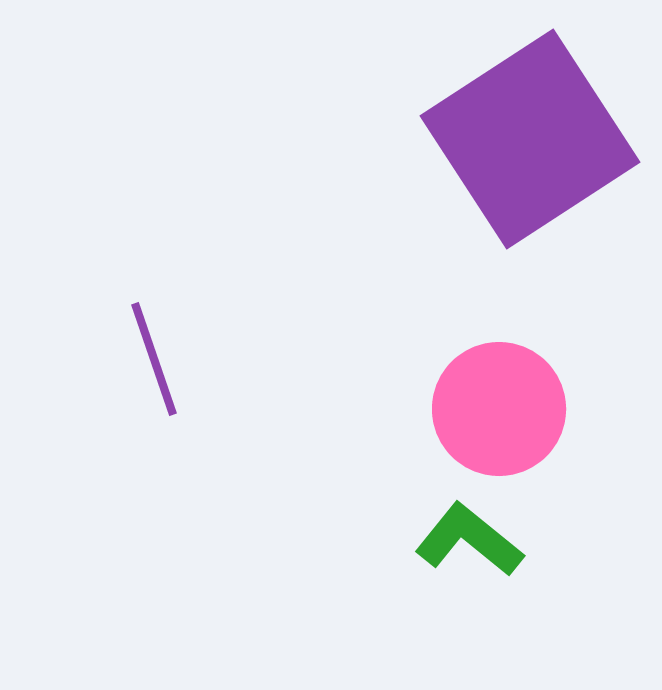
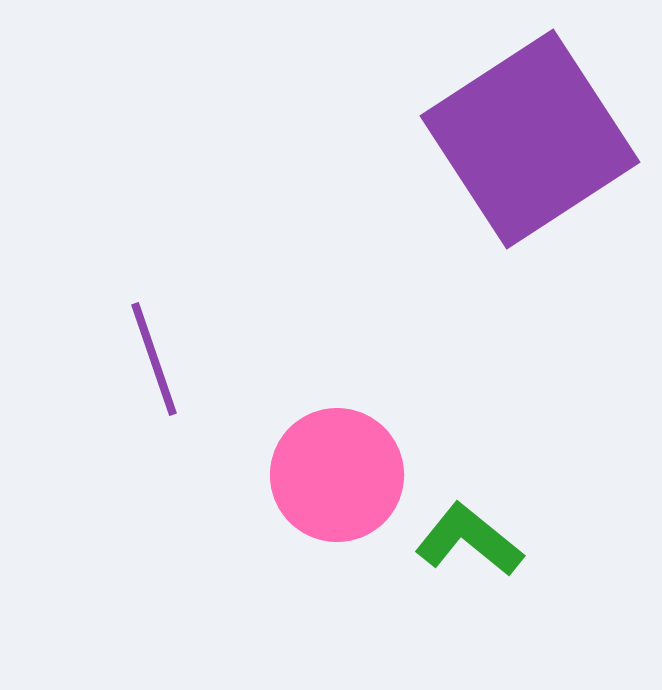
pink circle: moved 162 px left, 66 px down
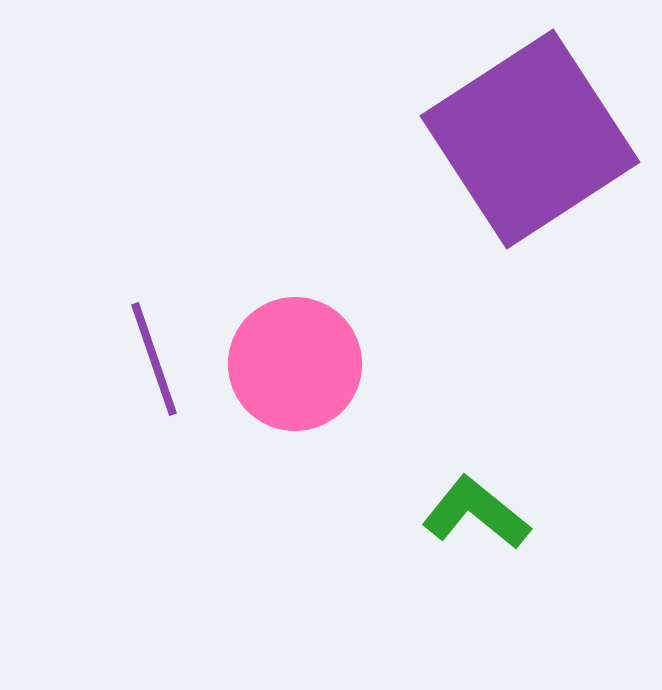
pink circle: moved 42 px left, 111 px up
green L-shape: moved 7 px right, 27 px up
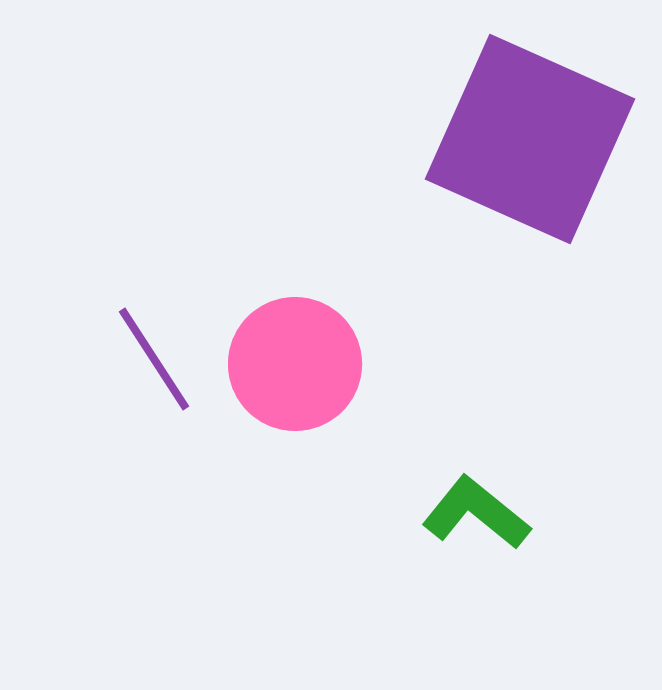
purple square: rotated 33 degrees counterclockwise
purple line: rotated 14 degrees counterclockwise
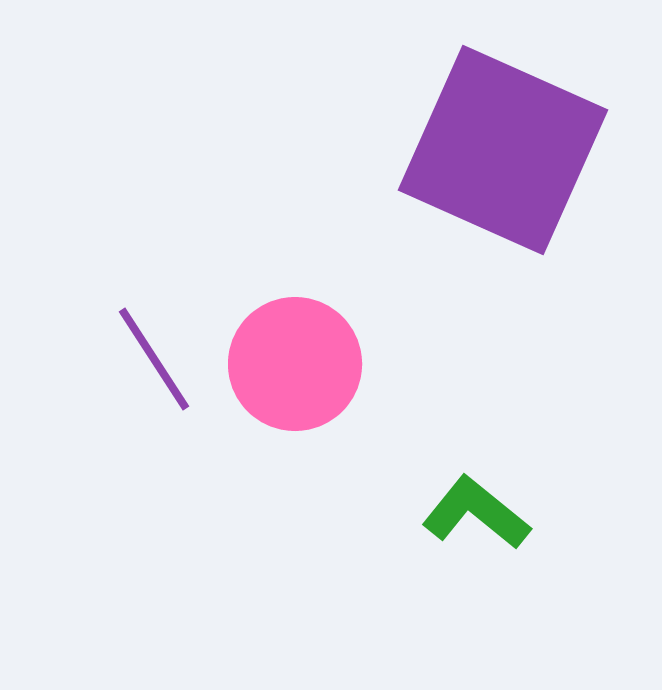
purple square: moved 27 px left, 11 px down
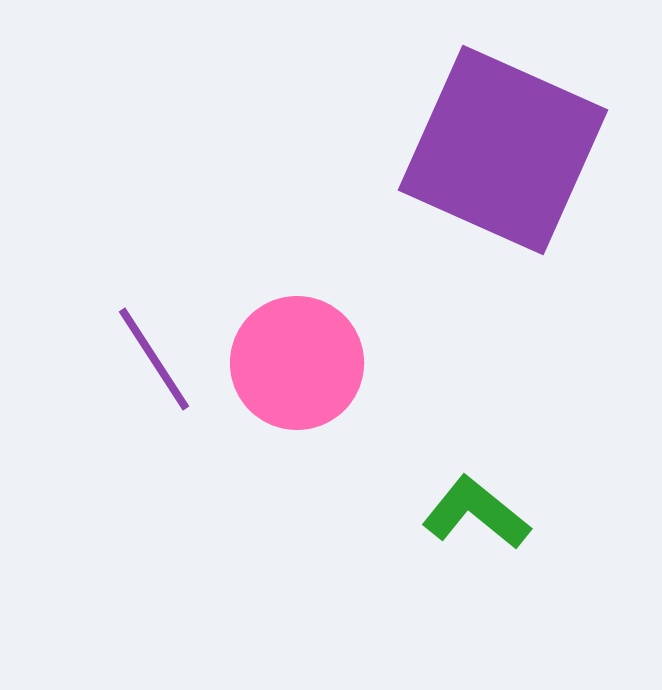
pink circle: moved 2 px right, 1 px up
